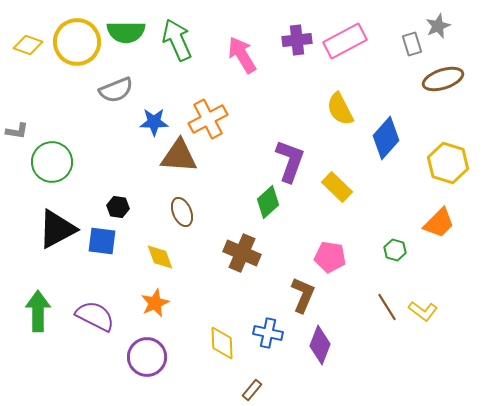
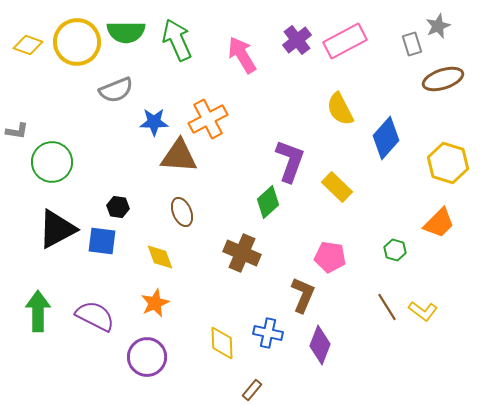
purple cross at (297, 40): rotated 32 degrees counterclockwise
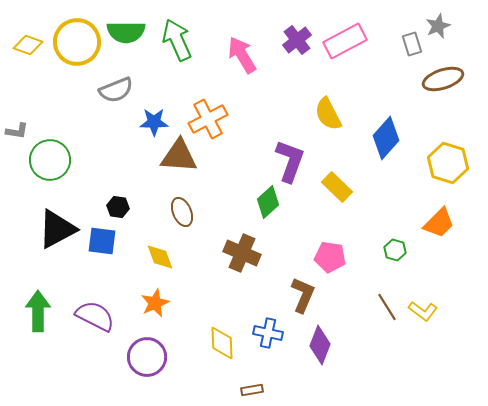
yellow semicircle at (340, 109): moved 12 px left, 5 px down
green circle at (52, 162): moved 2 px left, 2 px up
brown rectangle at (252, 390): rotated 40 degrees clockwise
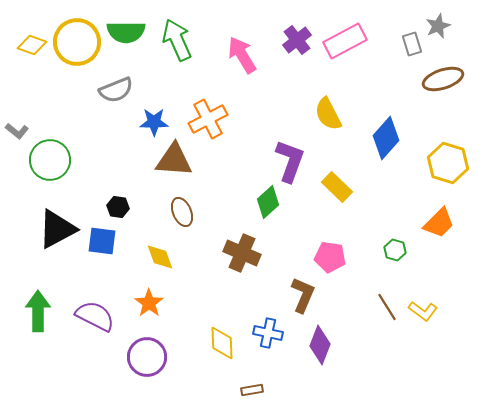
yellow diamond at (28, 45): moved 4 px right
gray L-shape at (17, 131): rotated 30 degrees clockwise
brown triangle at (179, 156): moved 5 px left, 4 px down
orange star at (155, 303): moved 6 px left; rotated 12 degrees counterclockwise
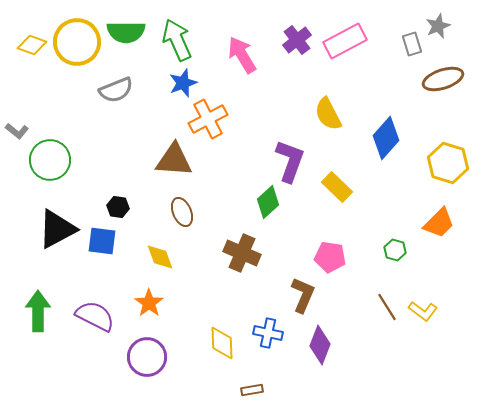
blue star at (154, 122): moved 29 px right, 39 px up; rotated 20 degrees counterclockwise
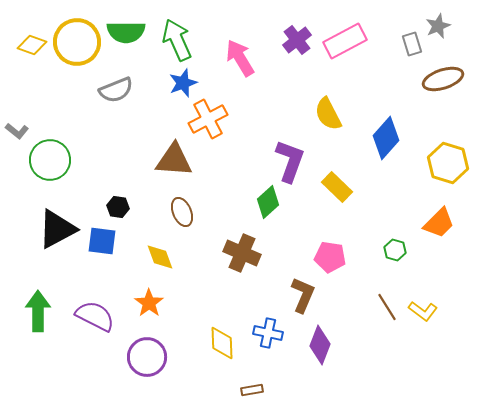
pink arrow at (242, 55): moved 2 px left, 3 px down
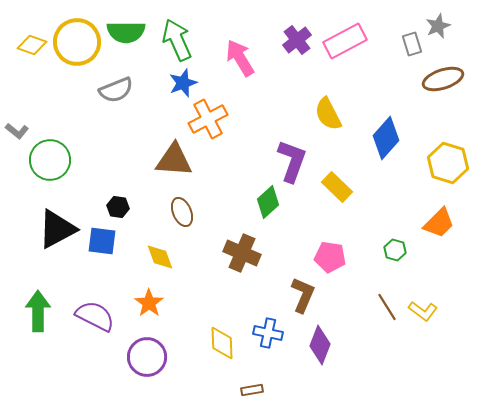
purple L-shape at (290, 161): moved 2 px right
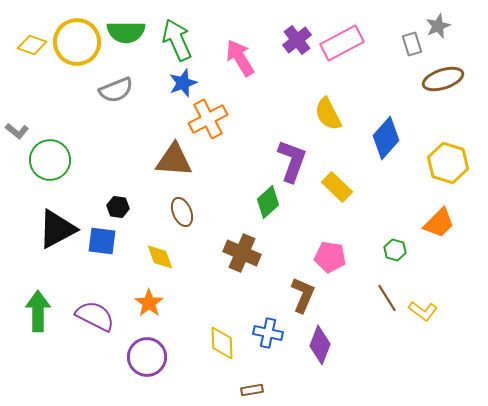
pink rectangle at (345, 41): moved 3 px left, 2 px down
brown line at (387, 307): moved 9 px up
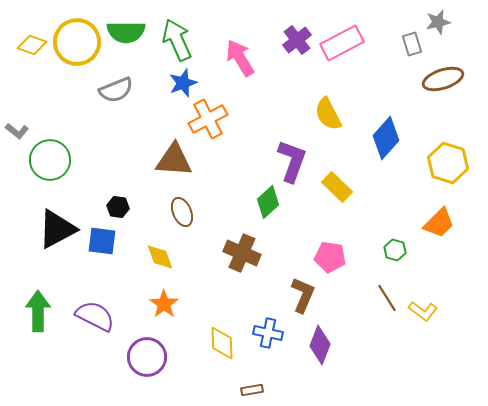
gray star at (438, 26): moved 4 px up; rotated 10 degrees clockwise
orange star at (149, 303): moved 15 px right, 1 px down
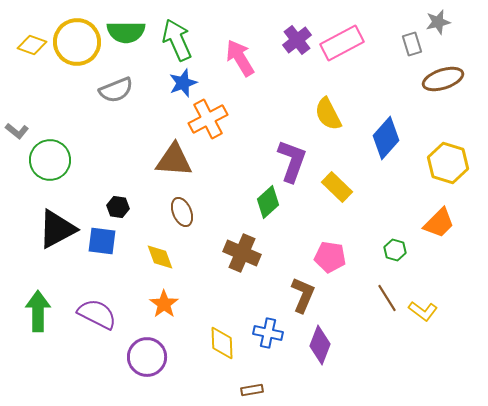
purple semicircle at (95, 316): moved 2 px right, 2 px up
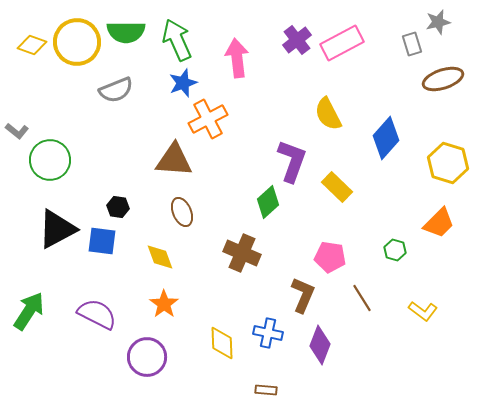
pink arrow at (240, 58): moved 3 px left; rotated 24 degrees clockwise
brown line at (387, 298): moved 25 px left
green arrow at (38, 311): moved 9 px left; rotated 33 degrees clockwise
brown rectangle at (252, 390): moved 14 px right; rotated 15 degrees clockwise
